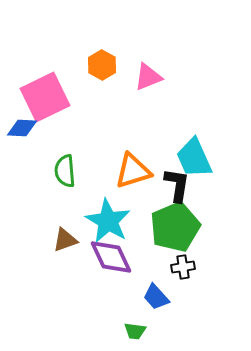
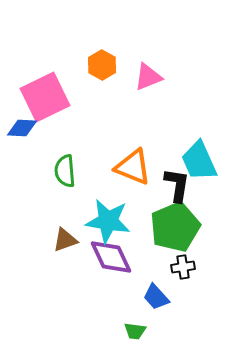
cyan trapezoid: moved 5 px right, 3 px down
orange triangle: moved 4 px up; rotated 39 degrees clockwise
cyan star: rotated 21 degrees counterclockwise
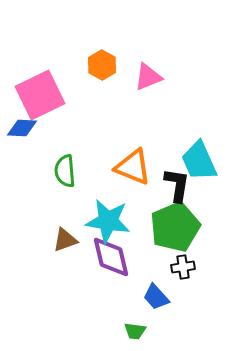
pink square: moved 5 px left, 2 px up
purple diamond: rotated 12 degrees clockwise
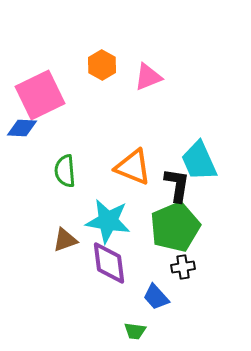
purple diamond: moved 2 px left, 6 px down; rotated 6 degrees clockwise
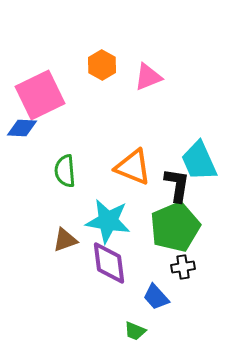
green trapezoid: rotated 15 degrees clockwise
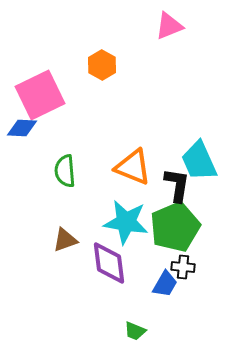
pink triangle: moved 21 px right, 51 px up
cyan star: moved 18 px right, 1 px down
black cross: rotated 15 degrees clockwise
blue trapezoid: moved 9 px right, 13 px up; rotated 108 degrees counterclockwise
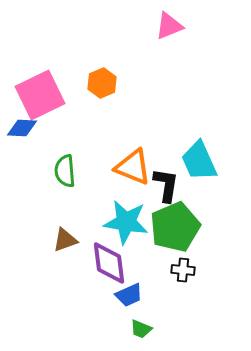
orange hexagon: moved 18 px down; rotated 8 degrees clockwise
black L-shape: moved 11 px left
black cross: moved 3 px down
blue trapezoid: moved 36 px left, 11 px down; rotated 36 degrees clockwise
green trapezoid: moved 6 px right, 2 px up
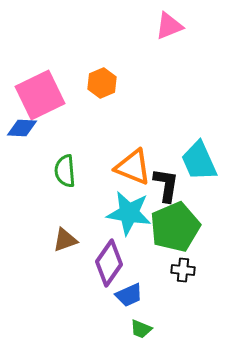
cyan star: moved 3 px right, 9 px up
purple diamond: rotated 42 degrees clockwise
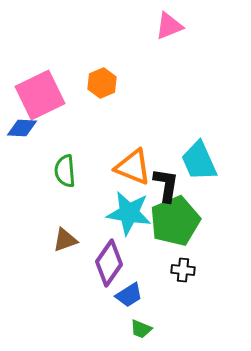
green pentagon: moved 6 px up
blue trapezoid: rotated 8 degrees counterclockwise
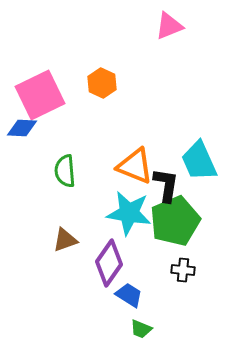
orange hexagon: rotated 12 degrees counterclockwise
orange triangle: moved 2 px right, 1 px up
blue trapezoid: rotated 116 degrees counterclockwise
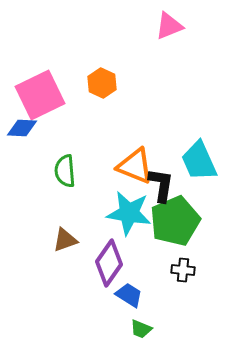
black L-shape: moved 5 px left
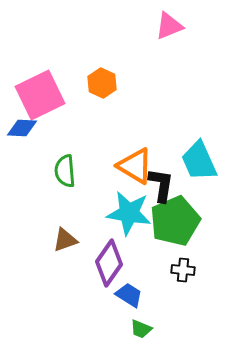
orange triangle: rotated 9 degrees clockwise
